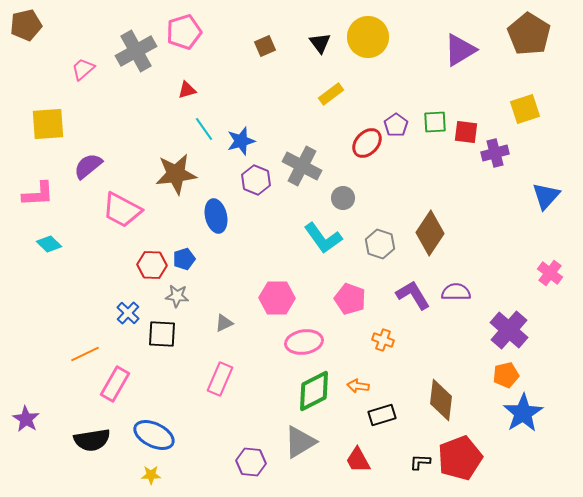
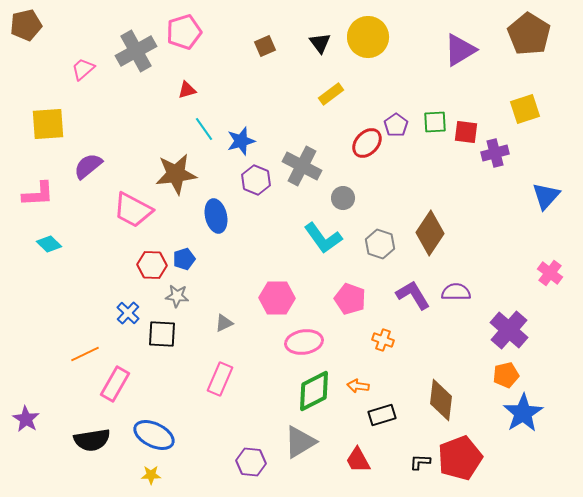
pink trapezoid at (122, 210): moved 11 px right
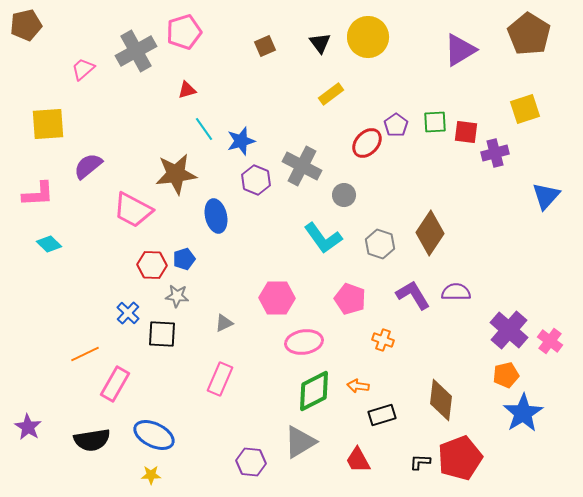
gray circle at (343, 198): moved 1 px right, 3 px up
pink cross at (550, 273): moved 68 px down
purple star at (26, 419): moved 2 px right, 8 px down
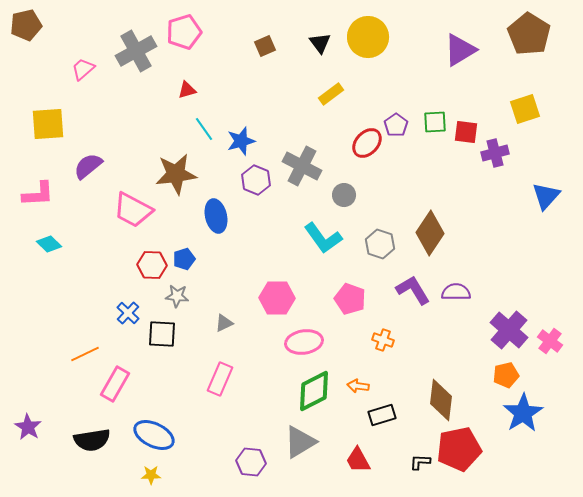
purple L-shape at (413, 295): moved 5 px up
red pentagon at (460, 458): moved 1 px left, 9 px up; rotated 9 degrees clockwise
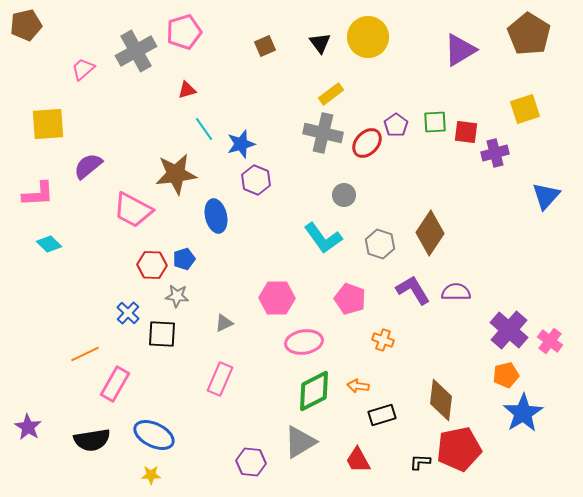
blue star at (241, 141): moved 3 px down
gray cross at (302, 166): moved 21 px right, 33 px up; rotated 15 degrees counterclockwise
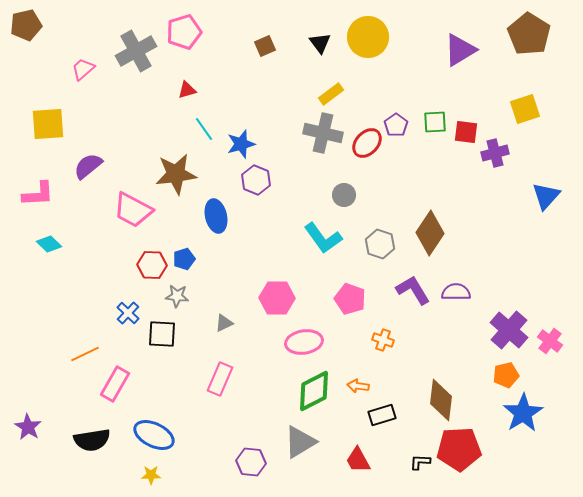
red pentagon at (459, 449): rotated 9 degrees clockwise
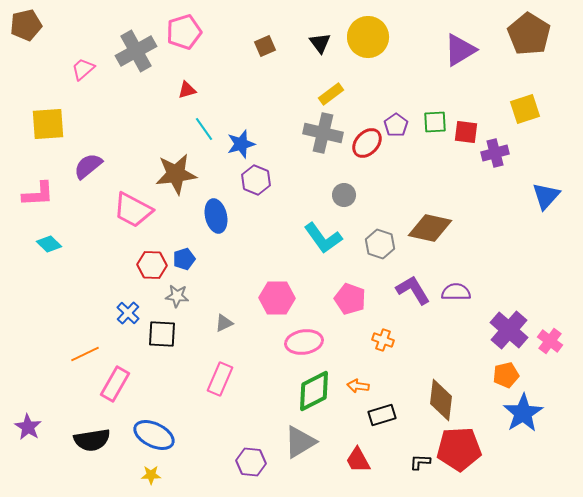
brown diamond at (430, 233): moved 5 px up; rotated 69 degrees clockwise
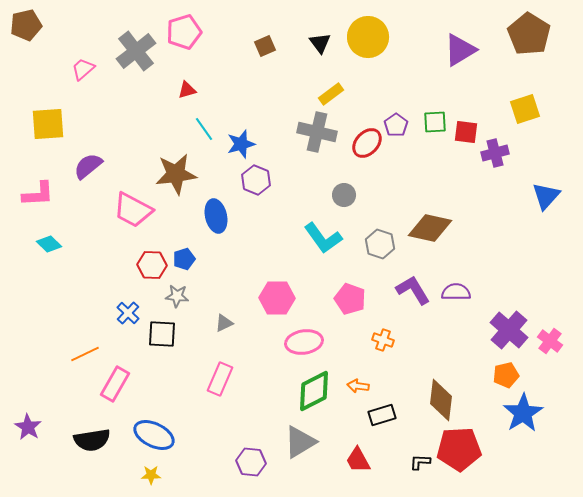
gray cross at (136, 51): rotated 9 degrees counterclockwise
gray cross at (323, 133): moved 6 px left, 1 px up
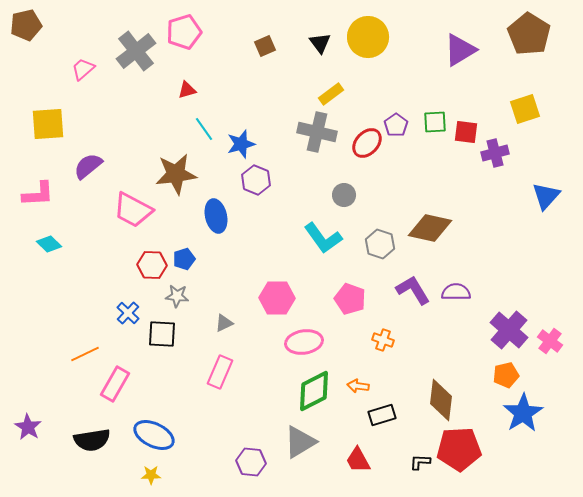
pink rectangle at (220, 379): moved 7 px up
